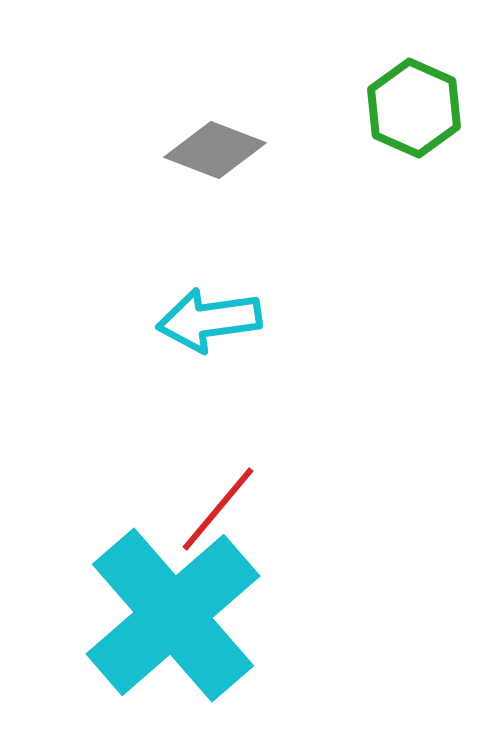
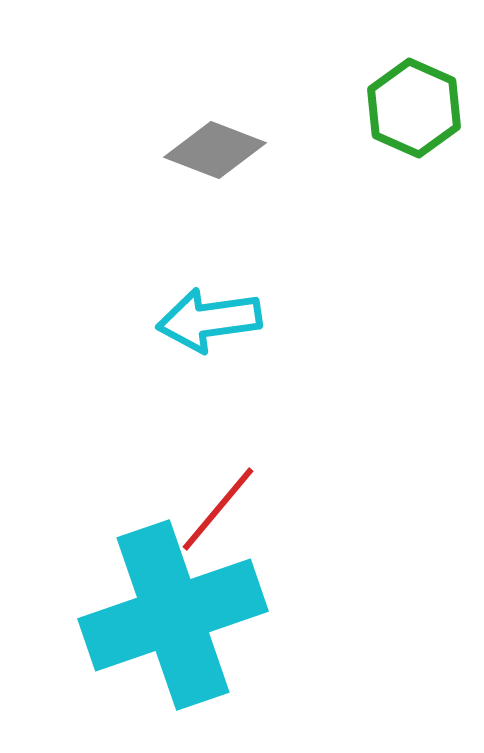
cyan cross: rotated 22 degrees clockwise
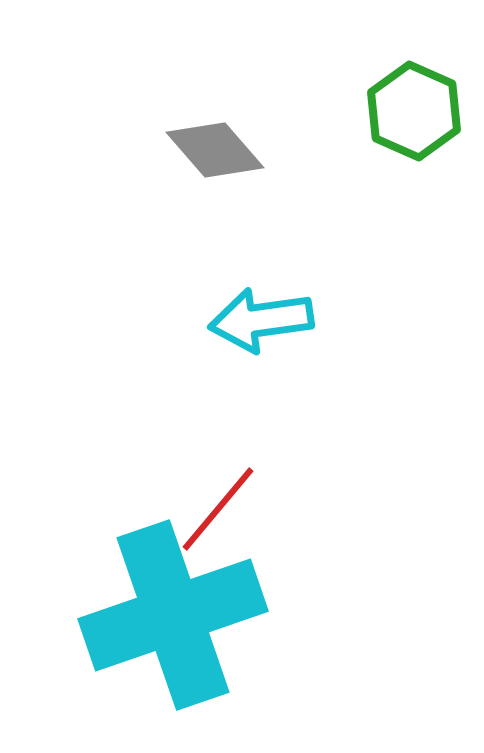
green hexagon: moved 3 px down
gray diamond: rotated 28 degrees clockwise
cyan arrow: moved 52 px right
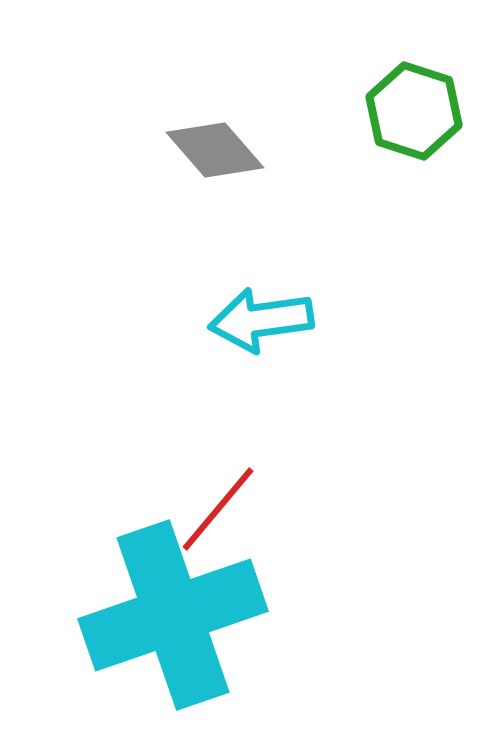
green hexagon: rotated 6 degrees counterclockwise
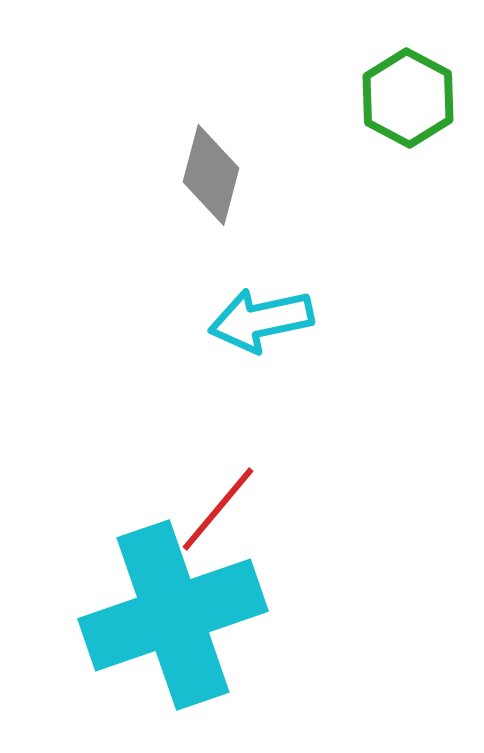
green hexagon: moved 6 px left, 13 px up; rotated 10 degrees clockwise
gray diamond: moved 4 px left, 25 px down; rotated 56 degrees clockwise
cyan arrow: rotated 4 degrees counterclockwise
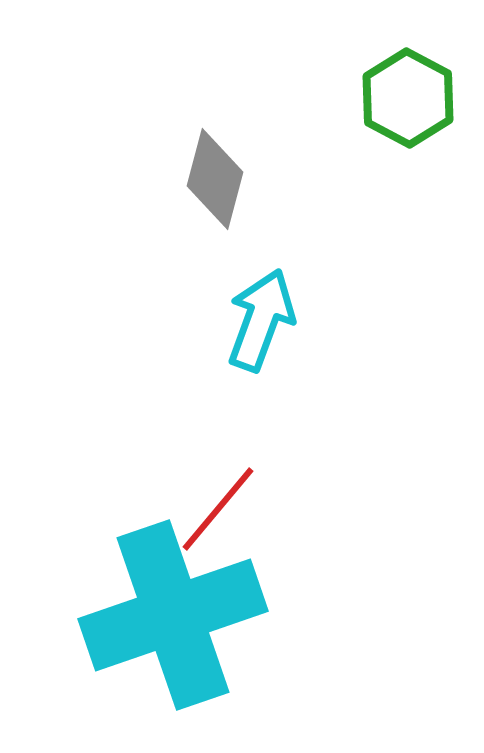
gray diamond: moved 4 px right, 4 px down
cyan arrow: rotated 122 degrees clockwise
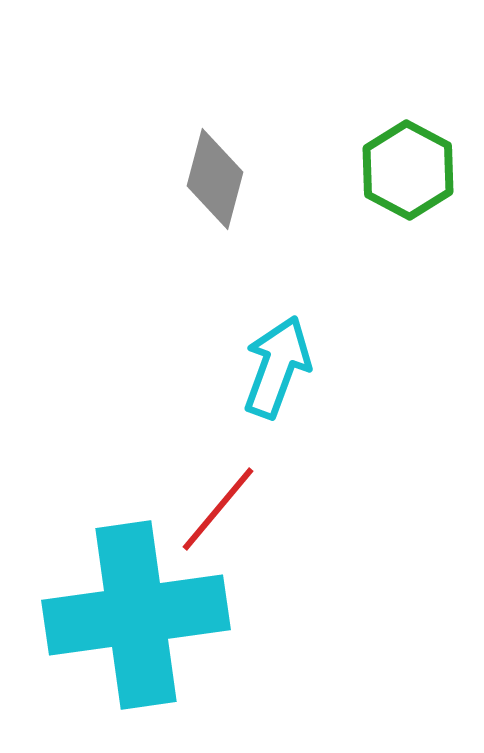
green hexagon: moved 72 px down
cyan arrow: moved 16 px right, 47 px down
cyan cross: moved 37 px left; rotated 11 degrees clockwise
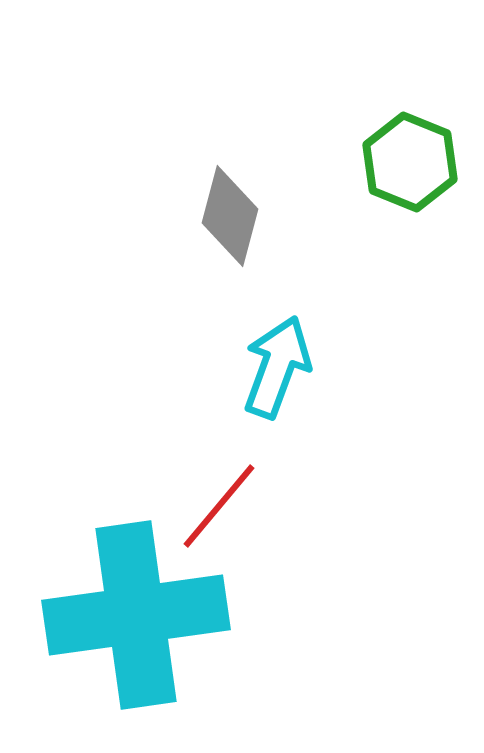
green hexagon: moved 2 px right, 8 px up; rotated 6 degrees counterclockwise
gray diamond: moved 15 px right, 37 px down
red line: moved 1 px right, 3 px up
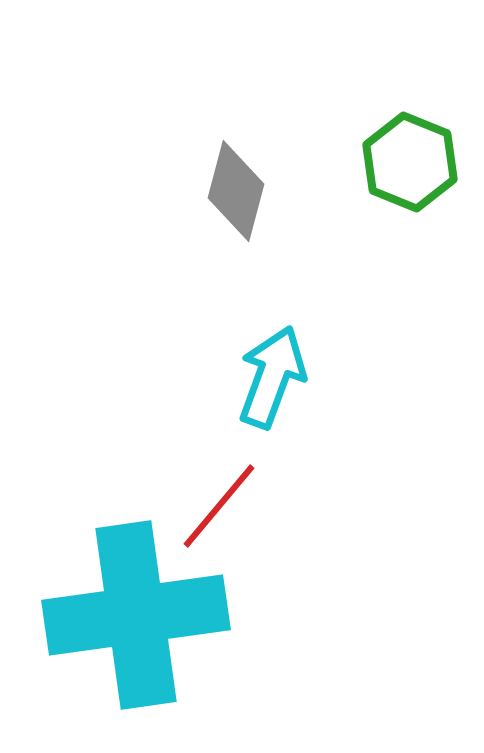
gray diamond: moved 6 px right, 25 px up
cyan arrow: moved 5 px left, 10 px down
